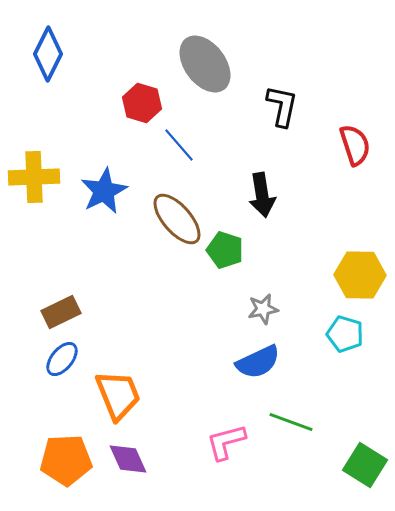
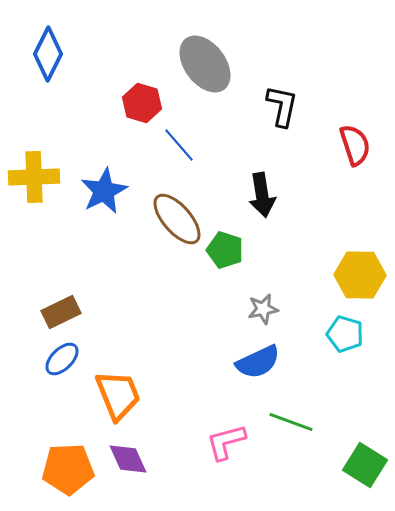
blue ellipse: rotated 6 degrees clockwise
orange pentagon: moved 2 px right, 9 px down
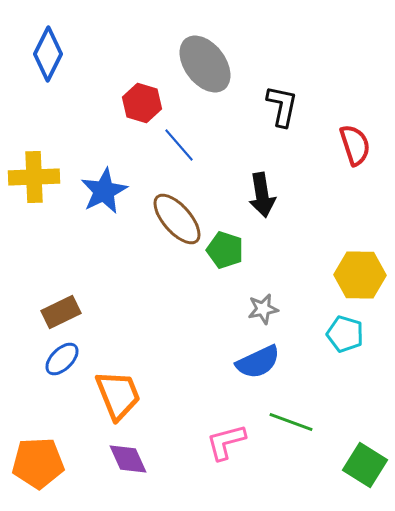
orange pentagon: moved 30 px left, 6 px up
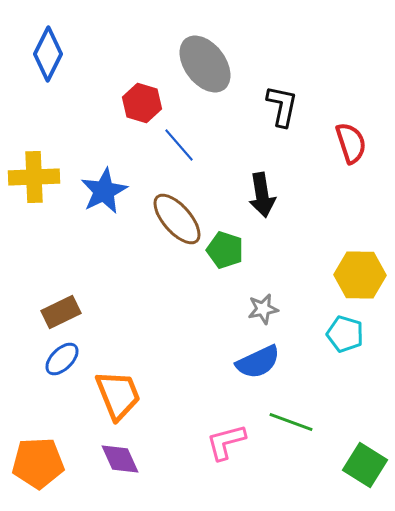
red semicircle: moved 4 px left, 2 px up
purple diamond: moved 8 px left
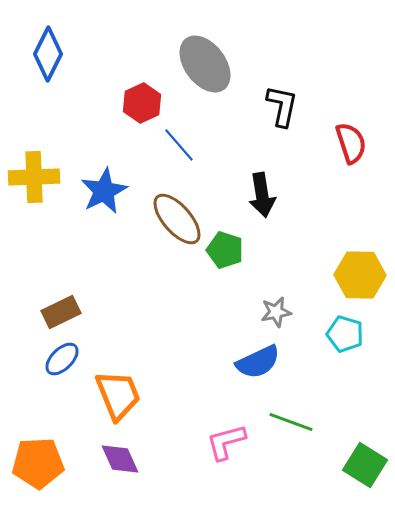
red hexagon: rotated 18 degrees clockwise
gray star: moved 13 px right, 3 px down
